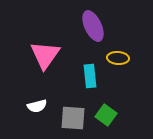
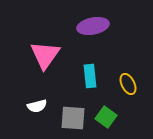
purple ellipse: rotated 76 degrees counterclockwise
yellow ellipse: moved 10 px right, 26 px down; rotated 60 degrees clockwise
green square: moved 2 px down
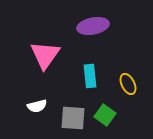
green square: moved 1 px left, 2 px up
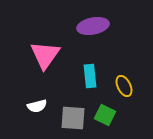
yellow ellipse: moved 4 px left, 2 px down
green square: rotated 10 degrees counterclockwise
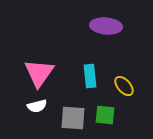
purple ellipse: moved 13 px right; rotated 16 degrees clockwise
pink triangle: moved 6 px left, 18 px down
yellow ellipse: rotated 15 degrees counterclockwise
green square: rotated 20 degrees counterclockwise
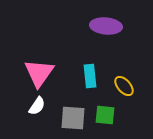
white semicircle: rotated 42 degrees counterclockwise
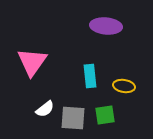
pink triangle: moved 7 px left, 11 px up
yellow ellipse: rotated 40 degrees counterclockwise
white semicircle: moved 8 px right, 3 px down; rotated 18 degrees clockwise
green square: rotated 15 degrees counterclockwise
